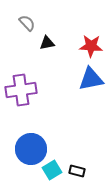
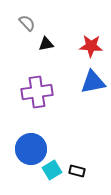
black triangle: moved 1 px left, 1 px down
blue triangle: moved 2 px right, 3 px down
purple cross: moved 16 px right, 2 px down
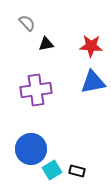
purple cross: moved 1 px left, 2 px up
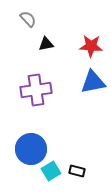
gray semicircle: moved 1 px right, 4 px up
cyan square: moved 1 px left, 1 px down
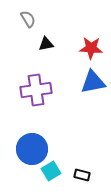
gray semicircle: rotated 12 degrees clockwise
red star: moved 2 px down
blue circle: moved 1 px right
black rectangle: moved 5 px right, 4 px down
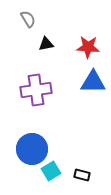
red star: moved 3 px left, 1 px up
blue triangle: rotated 12 degrees clockwise
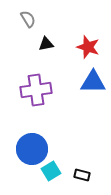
red star: rotated 15 degrees clockwise
